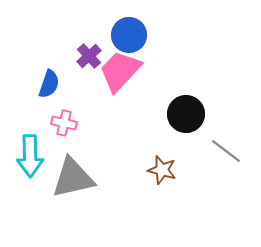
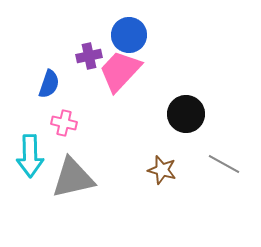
purple cross: rotated 30 degrees clockwise
gray line: moved 2 px left, 13 px down; rotated 8 degrees counterclockwise
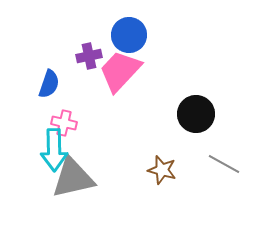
black circle: moved 10 px right
cyan arrow: moved 24 px right, 6 px up
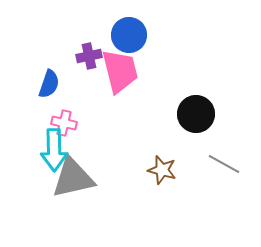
pink trapezoid: rotated 123 degrees clockwise
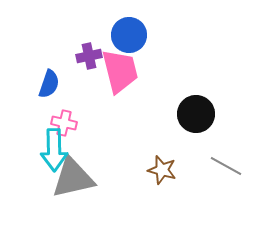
gray line: moved 2 px right, 2 px down
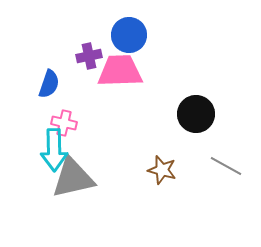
pink trapezoid: rotated 78 degrees counterclockwise
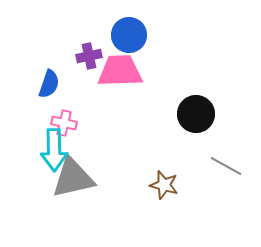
brown star: moved 2 px right, 15 px down
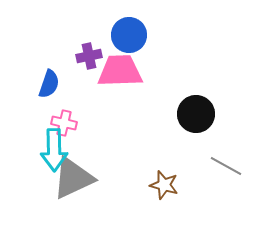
gray triangle: rotated 12 degrees counterclockwise
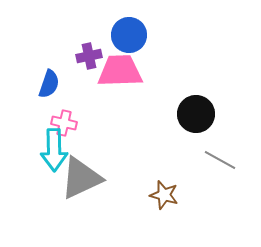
gray line: moved 6 px left, 6 px up
gray triangle: moved 8 px right
brown star: moved 10 px down
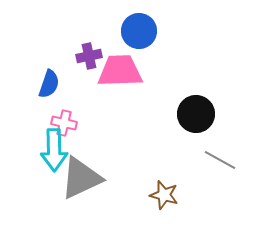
blue circle: moved 10 px right, 4 px up
